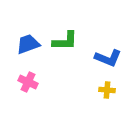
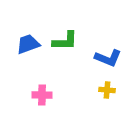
pink cross: moved 14 px right, 13 px down; rotated 24 degrees counterclockwise
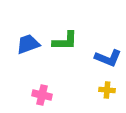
pink cross: rotated 12 degrees clockwise
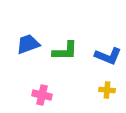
green L-shape: moved 10 px down
blue L-shape: moved 2 px up
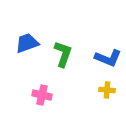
blue trapezoid: moved 1 px left, 1 px up
green L-shape: moved 2 px left, 3 px down; rotated 72 degrees counterclockwise
blue L-shape: moved 2 px down
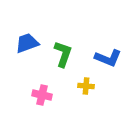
yellow cross: moved 21 px left, 4 px up
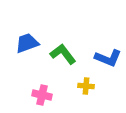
green L-shape: rotated 56 degrees counterclockwise
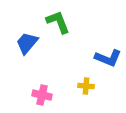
blue trapezoid: rotated 30 degrees counterclockwise
green L-shape: moved 5 px left, 32 px up; rotated 16 degrees clockwise
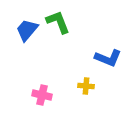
blue trapezoid: moved 13 px up
